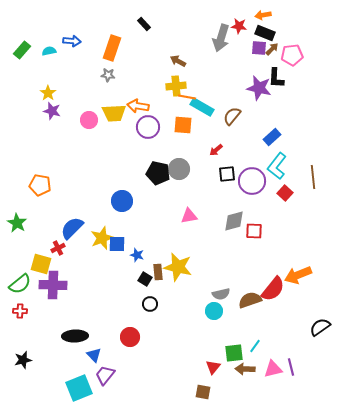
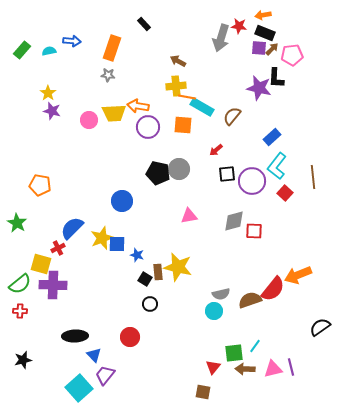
cyan square at (79, 388): rotated 20 degrees counterclockwise
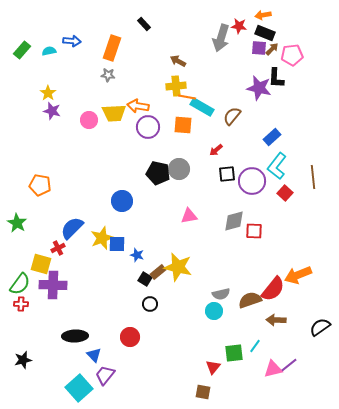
brown rectangle at (158, 272): rotated 56 degrees clockwise
green semicircle at (20, 284): rotated 15 degrees counterclockwise
red cross at (20, 311): moved 1 px right, 7 px up
purple line at (291, 367): moved 2 px left, 2 px up; rotated 66 degrees clockwise
brown arrow at (245, 369): moved 31 px right, 49 px up
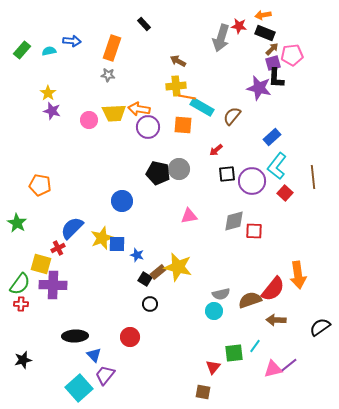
purple square at (259, 48): moved 14 px right, 15 px down; rotated 21 degrees counterclockwise
orange arrow at (138, 106): moved 1 px right, 3 px down
orange arrow at (298, 275): rotated 76 degrees counterclockwise
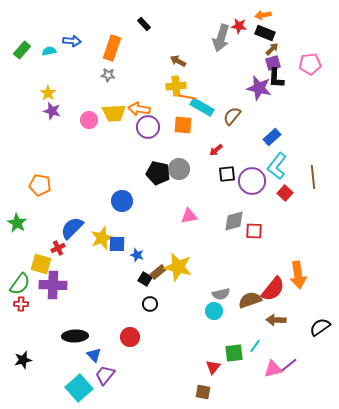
pink pentagon at (292, 55): moved 18 px right, 9 px down
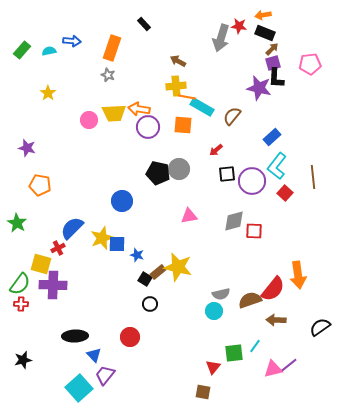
gray star at (108, 75): rotated 16 degrees clockwise
purple star at (52, 111): moved 25 px left, 37 px down
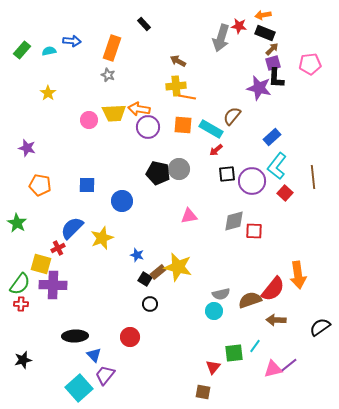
cyan rectangle at (202, 107): moved 9 px right, 22 px down
blue square at (117, 244): moved 30 px left, 59 px up
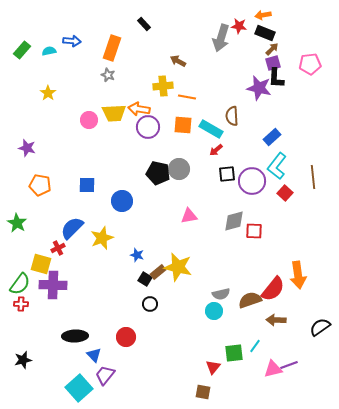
yellow cross at (176, 86): moved 13 px left
brown semicircle at (232, 116): rotated 42 degrees counterclockwise
red circle at (130, 337): moved 4 px left
purple line at (289, 365): rotated 18 degrees clockwise
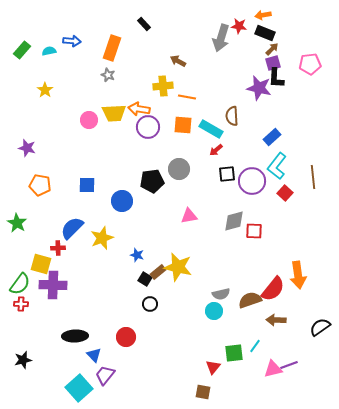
yellow star at (48, 93): moved 3 px left, 3 px up
black pentagon at (158, 173): moved 6 px left, 8 px down; rotated 20 degrees counterclockwise
red cross at (58, 248): rotated 24 degrees clockwise
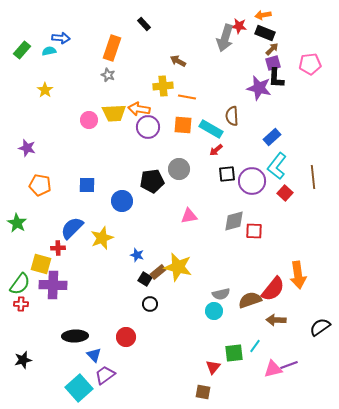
gray arrow at (221, 38): moved 4 px right
blue arrow at (72, 41): moved 11 px left, 3 px up
purple trapezoid at (105, 375): rotated 15 degrees clockwise
